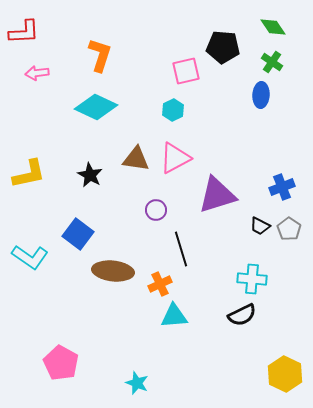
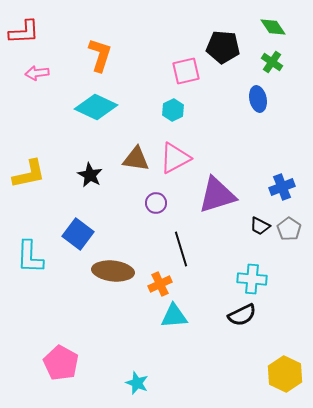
blue ellipse: moved 3 px left, 4 px down; rotated 15 degrees counterclockwise
purple circle: moved 7 px up
cyan L-shape: rotated 57 degrees clockwise
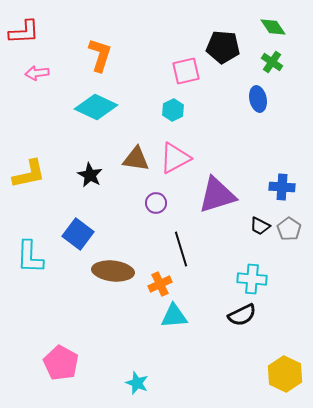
blue cross: rotated 25 degrees clockwise
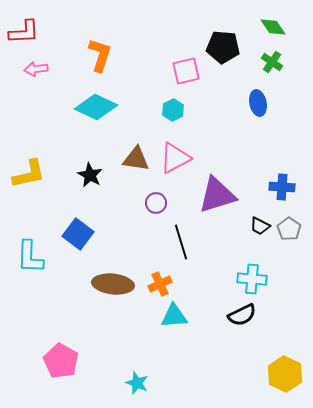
pink arrow: moved 1 px left, 4 px up
blue ellipse: moved 4 px down
black line: moved 7 px up
brown ellipse: moved 13 px down
pink pentagon: moved 2 px up
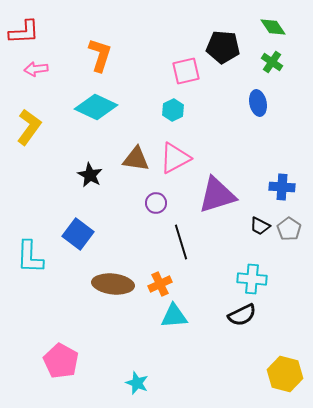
yellow L-shape: moved 47 px up; rotated 42 degrees counterclockwise
yellow hexagon: rotated 12 degrees counterclockwise
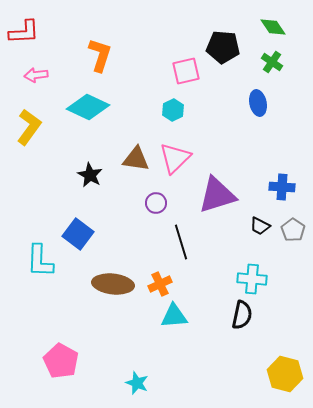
pink arrow: moved 6 px down
cyan diamond: moved 8 px left
pink triangle: rotated 16 degrees counterclockwise
gray pentagon: moved 4 px right, 1 px down
cyan L-shape: moved 10 px right, 4 px down
black semicircle: rotated 52 degrees counterclockwise
